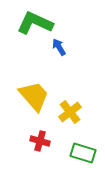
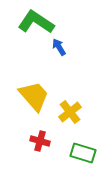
green L-shape: moved 1 px right, 1 px up; rotated 9 degrees clockwise
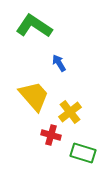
green L-shape: moved 2 px left, 4 px down
blue arrow: moved 16 px down
red cross: moved 11 px right, 6 px up
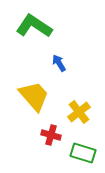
yellow cross: moved 9 px right
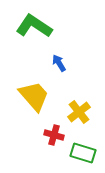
red cross: moved 3 px right
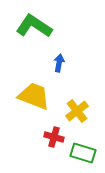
blue arrow: rotated 42 degrees clockwise
yellow trapezoid: rotated 28 degrees counterclockwise
yellow cross: moved 2 px left, 1 px up
red cross: moved 2 px down
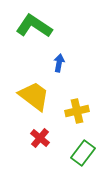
yellow trapezoid: rotated 16 degrees clockwise
yellow cross: rotated 25 degrees clockwise
red cross: moved 14 px left, 1 px down; rotated 24 degrees clockwise
green rectangle: rotated 70 degrees counterclockwise
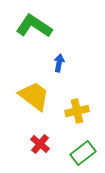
red cross: moved 6 px down
green rectangle: rotated 15 degrees clockwise
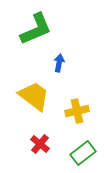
green L-shape: moved 2 px right, 3 px down; rotated 123 degrees clockwise
